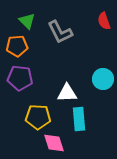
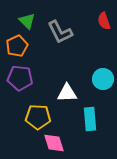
orange pentagon: rotated 20 degrees counterclockwise
cyan rectangle: moved 11 px right
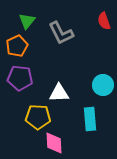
green triangle: rotated 24 degrees clockwise
gray L-shape: moved 1 px right, 1 px down
cyan circle: moved 6 px down
white triangle: moved 8 px left
pink diamond: rotated 15 degrees clockwise
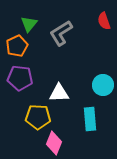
green triangle: moved 2 px right, 3 px down
gray L-shape: rotated 84 degrees clockwise
pink diamond: rotated 25 degrees clockwise
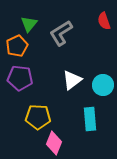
white triangle: moved 13 px right, 13 px up; rotated 35 degrees counterclockwise
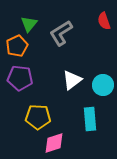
pink diamond: rotated 50 degrees clockwise
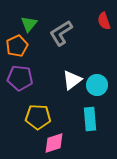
cyan circle: moved 6 px left
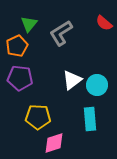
red semicircle: moved 2 px down; rotated 30 degrees counterclockwise
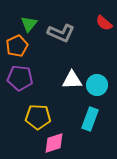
gray L-shape: rotated 124 degrees counterclockwise
white triangle: rotated 35 degrees clockwise
cyan rectangle: rotated 25 degrees clockwise
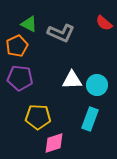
green triangle: rotated 42 degrees counterclockwise
